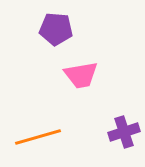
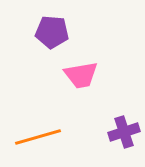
purple pentagon: moved 4 px left, 3 px down
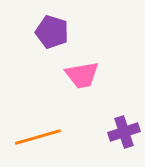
purple pentagon: rotated 12 degrees clockwise
pink trapezoid: moved 1 px right
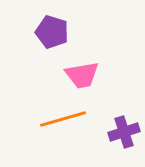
orange line: moved 25 px right, 18 px up
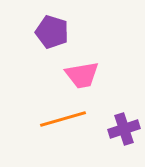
purple cross: moved 3 px up
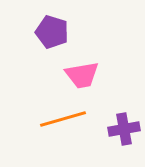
purple cross: rotated 8 degrees clockwise
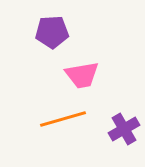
purple pentagon: rotated 20 degrees counterclockwise
purple cross: rotated 20 degrees counterclockwise
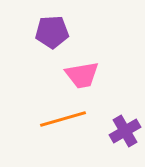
purple cross: moved 1 px right, 2 px down
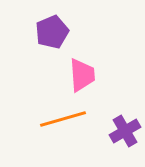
purple pentagon: rotated 20 degrees counterclockwise
pink trapezoid: rotated 84 degrees counterclockwise
